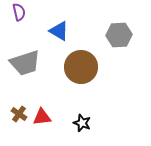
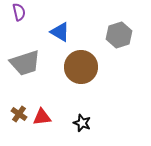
blue triangle: moved 1 px right, 1 px down
gray hexagon: rotated 15 degrees counterclockwise
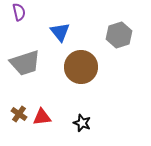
blue triangle: rotated 20 degrees clockwise
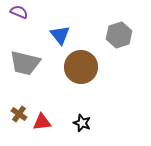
purple semicircle: rotated 54 degrees counterclockwise
blue triangle: moved 3 px down
gray trapezoid: rotated 32 degrees clockwise
red triangle: moved 5 px down
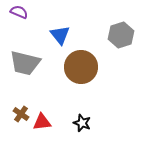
gray hexagon: moved 2 px right
brown cross: moved 2 px right
